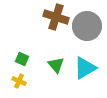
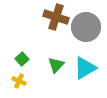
gray circle: moved 1 px left, 1 px down
green square: rotated 24 degrees clockwise
green triangle: rotated 24 degrees clockwise
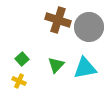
brown cross: moved 2 px right, 3 px down
gray circle: moved 3 px right
cyan triangle: rotated 20 degrees clockwise
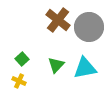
brown cross: rotated 20 degrees clockwise
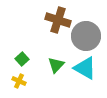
brown cross: rotated 20 degrees counterclockwise
gray circle: moved 3 px left, 9 px down
cyan triangle: rotated 40 degrees clockwise
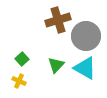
brown cross: rotated 35 degrees counterclockwise
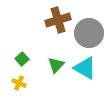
gray circle: moved 3 px right, 3 px up
yellow cross: moved 2 px down
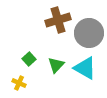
green square: moved 7 px right
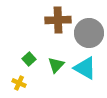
brown cross: rotated 15 degrees clockwise
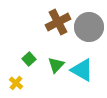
brown cross: moved 2 px down; rotated 25 degrees counterclockwise
gray circle: moved 6 px up
cyan triangle: moved 3 px left, 2 px down
yellow cross: moved 3 px left; rotated 16 degrees clockwise
